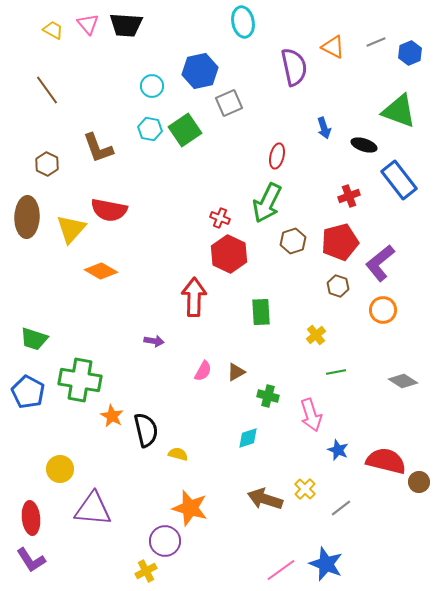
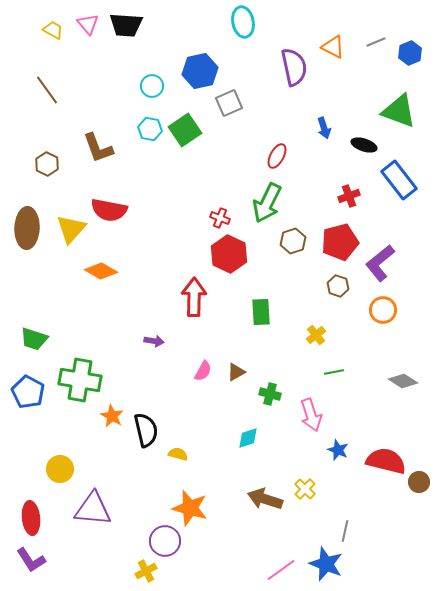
red ellipse at (277, 156): rotated 15 degrees clockwise
brown ellipse at (27, 217): moved 11 px down
green line at (336, 372): moved 2 px left
green cross at (268, 396): moved 2 px right, 2 px up
gray line at (341, 508): moved 4 px right, 23 px down; rotated 40 degrees counterclockwise
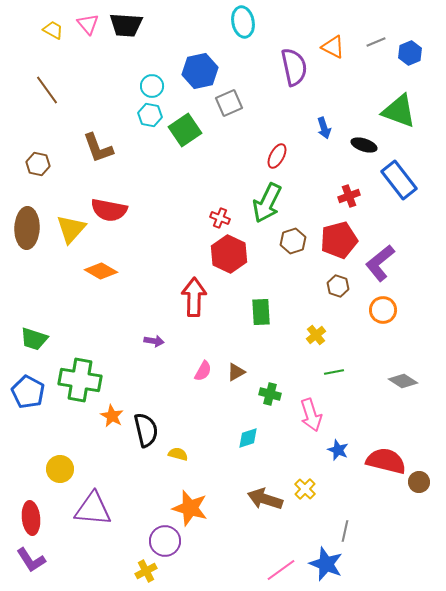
cyan hexagon at (150, 129): moved 14 px up
brown hexagon at (47, 164): moved 9 px left; rotated 15 degrees counterclockwise
red pentagon at (340, 242): moved 1 px left, 2 px up
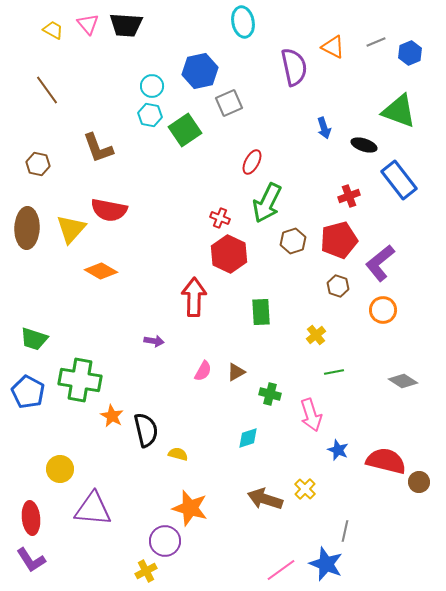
red ellipse at (277, 156): moved 25 px left, 6 px down
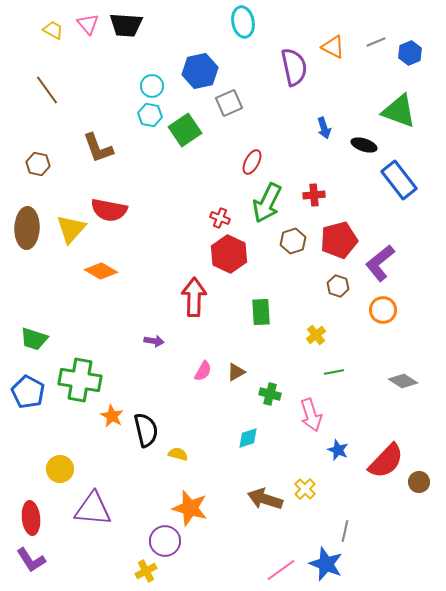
red cross at (349, 196): moved 35 px left, 1 px up; rotated 15 degrees clockwise
red semicircle at (386, 461): rotated 120 degrees clockwise
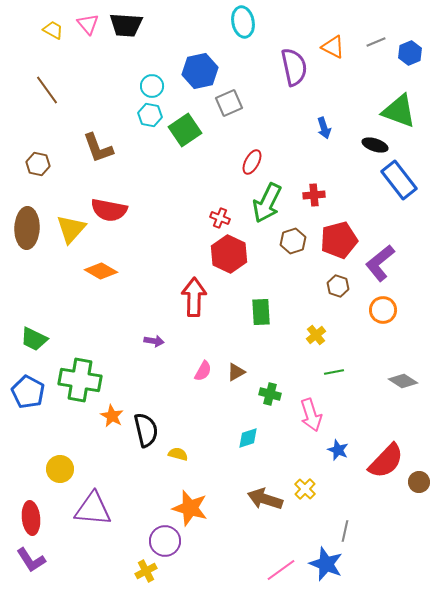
black ellipse at (364, 145): moved 11 px right
green trapezoid at (34, 339): rotated 8 degrees clockwise
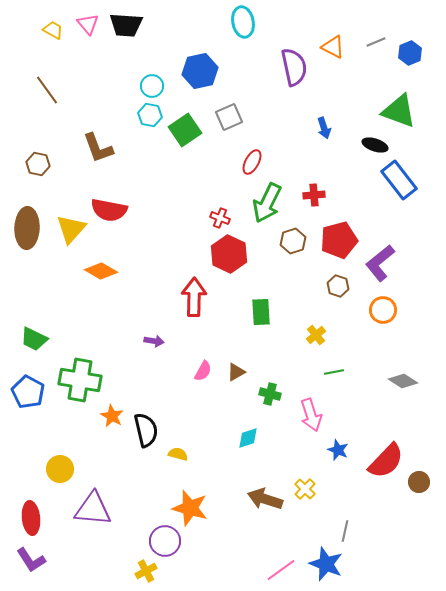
gray square at (229, 103): moved 14 px down
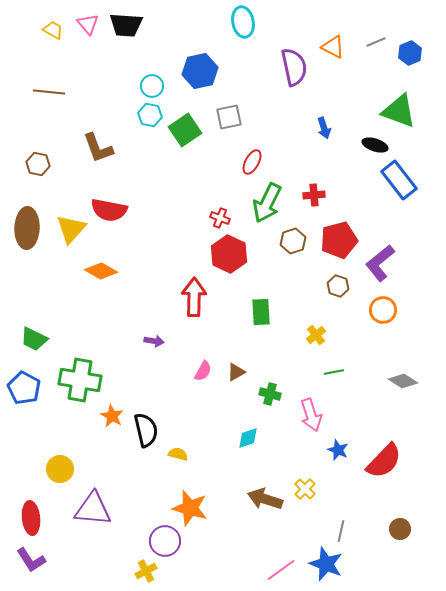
brown line at (47, 90): moved 2 px right, 2 px down; rotated 48 degrees counterclockwise
gray square at (229, 117): rotated 12 degrees clockwise
blue pentagon at (28, 392): moved 4 px left, 4 px up
red semicircle at (386, 461): moved 2 px left
brown circle at (419, 482): moved 19 px left, 47 px down
gray line at (345, 531): moved 4 px left
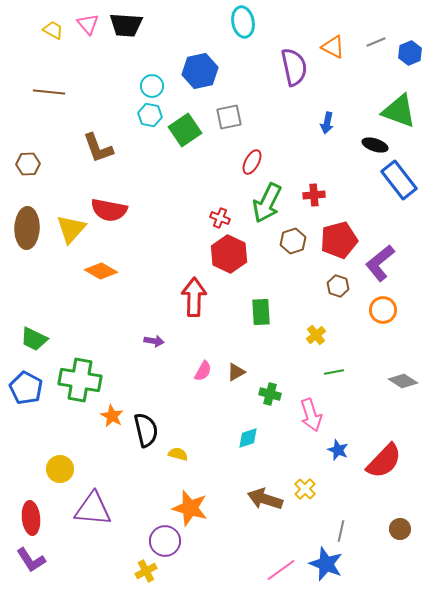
blue arrow at (324, 128): moved 3 px right, 5 px up; rotated 30 degrees clockwise
brown hexagon at (38, 164): moved 10 px left; rotated 15 degrees counterclockwise
blue pentagon at (24, 388): moved 2 px right
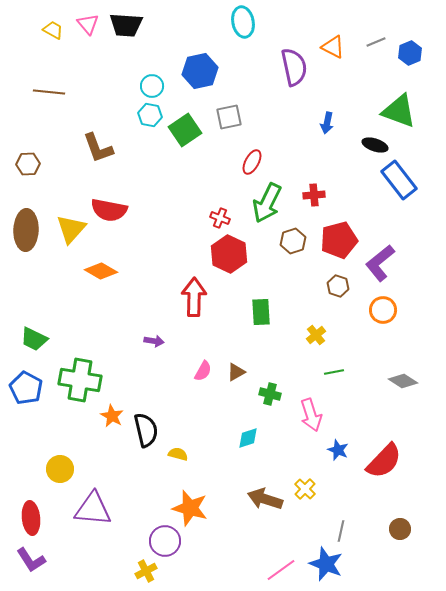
brown ellipse at (27, 228): moved 1 px left, 2 px down
